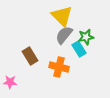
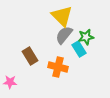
orange cross: moved 1 px left
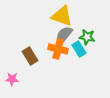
yellow triangle: rotated 25 degrees counterclockwise
green star: moved 1 px right; rotated 21 degrees clockwise
orange cross: moved 18 px up
pink star: moved 2 px right, 3 px up
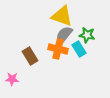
green star: moved 2 px up
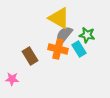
yellow triangle: moved 3 px left, 2 px down; rotated 10 degrees clockwise
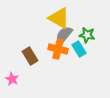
pink star: rotated 24 degrees clockwise
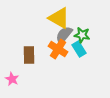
green star: moved 5 px left
orange cross: rotated 18 degrees clockwise
brown rectangle: moved 1 px left, 1 px up; rotated 30 degrees clockwise
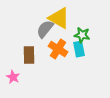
gray semicircle: moved 19 px left, 6 px up
cyan rectangle: rotated 21 degrees clockwise
pink star: moved 1 px right, 2 px up
